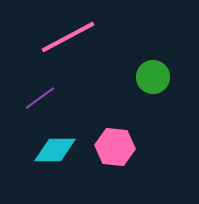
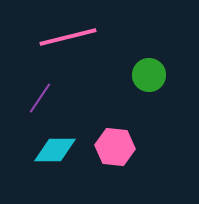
pink line: rotated 14 degrees clockwise
green circle: moved 4 px left, 2 px up
purple line: rotated 20 degrees counterclockwise
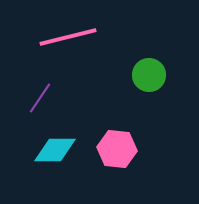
pink hexagon: moved 2 px right, 2 px down
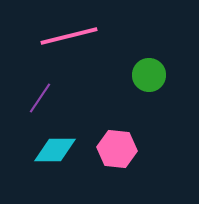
pink line: moved 1 px right, 1 px up
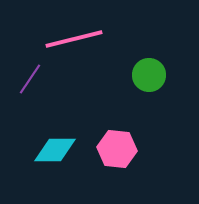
pink line: moved 5 px right, 3 px down
purple line: moved 10 px left, 19 px up
